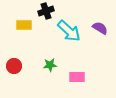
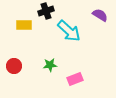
purple semicircle: moved 13 px up
pink rectangle: moved 2 px left, 2 px down; rotated 21 degrees counterclockwise
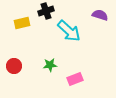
purple semicircle: rotated 14 degrees counterclockwise
yellow rectangle: moved 2 px left, 2 px up; rotated 14 degrees counterclockwise
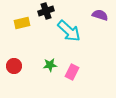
pink rectangle: moved 3 px left, 7 px up; rotated 42 degrees counterclockwise
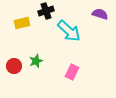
purple semicircle: moved 1 px up
green star: moved 14 px left, 4 px up; rotated 16 degrees counterclockwise
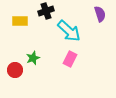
purple semicircle: rotated 56 degrees clockwise
yellow rectangle: moved 2 px left, 2 px up; rotated 14 degrees clockwise
green star: moved 3 px left, 3 px up
red circle: moved 1 px right, 4 px down
pink rectangle: moved 2 px left, 13 px up
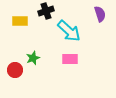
pink rectangle: rotated 63 degrees clockwise
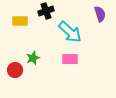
cyan arrow: moved 1 px right, 1 px down
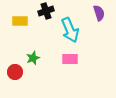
purple semicircle: moved 1 px left, 1 px up
cyan arrow: moved 2 px up; rotated 25 degrees clockwise
red circle: moved 2 px down
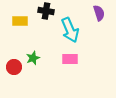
black cross: rotated 28 degrees clockwise
red circle: moved 1 px left, 5 px up
